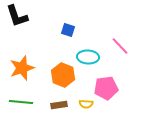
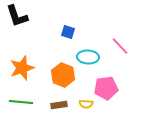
blue square: moved 2 px down
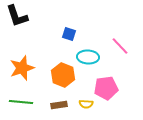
blue square: moved 1 px right, 2 px down
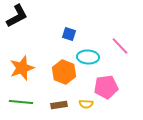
black L-shape: rotated 100 degrees counterclockwise
orange hexagon: moved 1 px right, 3 px up
pink pentagon: moved 1 px up
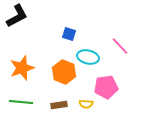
cyan ellipse: rotated 10 degrees clockwise
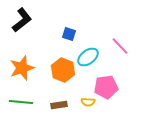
black L-shape: moved 5 px right, 4 px down; rotated 10 degrees counterclockwise
cyan ellipse: rotated 50 degrees counterclockwise
orange hexagon: moved 1 px left, 2 px up
yellow semicircle: moved 2 px right, 2 px up
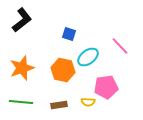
orange hexagon: rotated 10 degrees counterclockwise
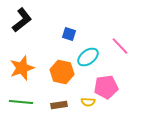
orange hexagon: moved 1 px left, 2 px down
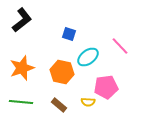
brown rectangle: rotated 49 degrees clockwise
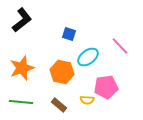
yellow semicircle: moved 1 px left, 2 px up
